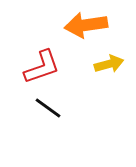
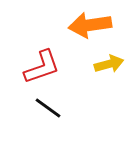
orange arrow: moved 4 px right
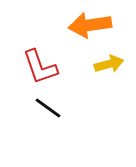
red L-shape: moved 2 px left; rotated 90 degrees clockwise
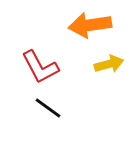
red L-shape: rotated 9 degrees counterclockwise
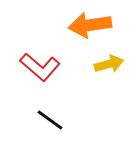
red L-shape: rotated 21 degrees counterclockwise
black line: moved 2 px right, 12 px down
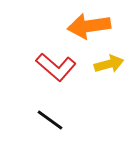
orange arrow: moved 1 px left, 1 px down
red L-shape: moved 16 px right
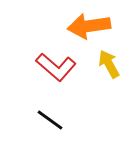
yellow arrow: rotated 104 degrees counterclockwise
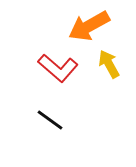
orange arrow: rotated 21 degrees counterclockwise
red L-shape: moved 2 px right, 1 px down
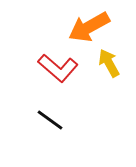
orange arrow: moved 1 px down
yellow arrow: moved 1 px up
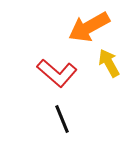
red L-shape: moved 1 px left, 5 px down
black line: moved 12 px right, 1 px up; rotated 32 degrees clockwise
